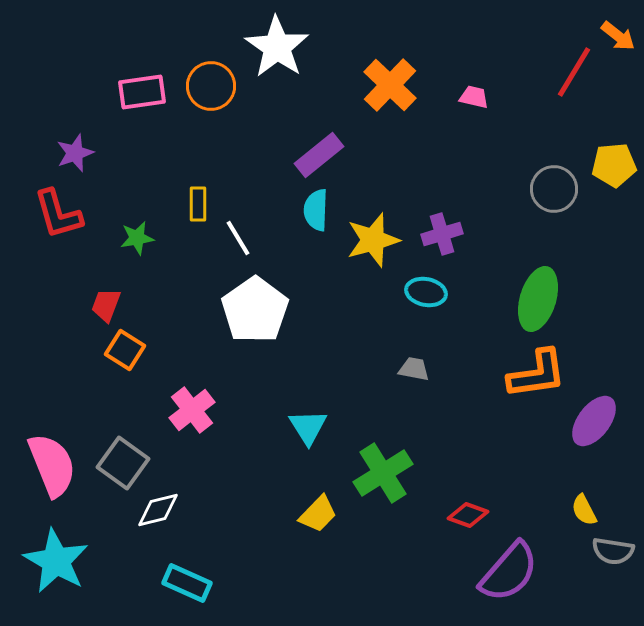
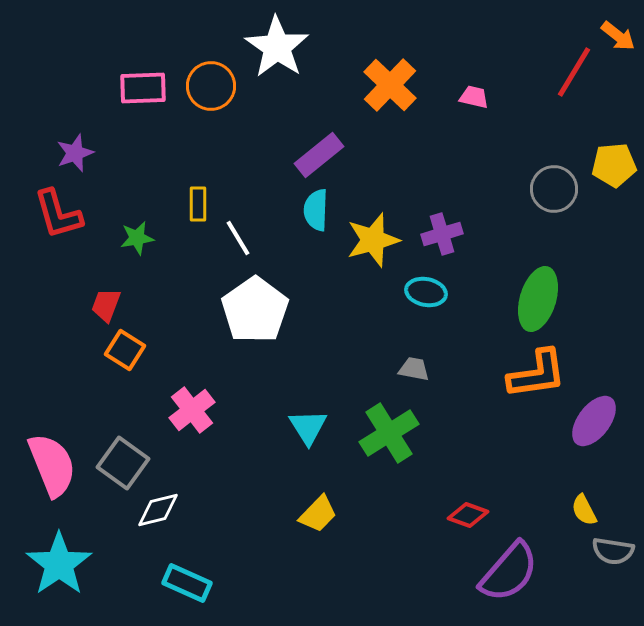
pink rectangle: moved 1 px right, 4 px up; rotated 6 degrees clockwise
green cross: moved 6 px right, 40 px up
cyan star: moved 3 px right, 3 px down; rotated 8 degrees clockwise
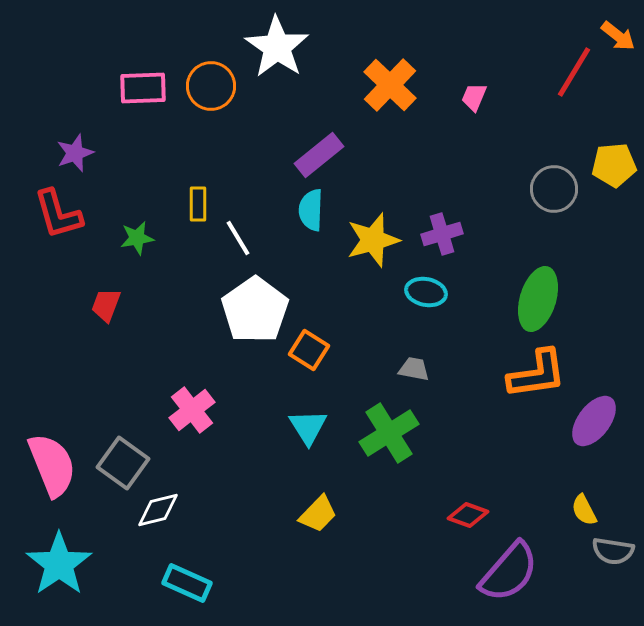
pink trapezoid: rotated 80 degrees counterclockwise
cyan semicircle: moved 5 px left
orange square: moved 184 px right
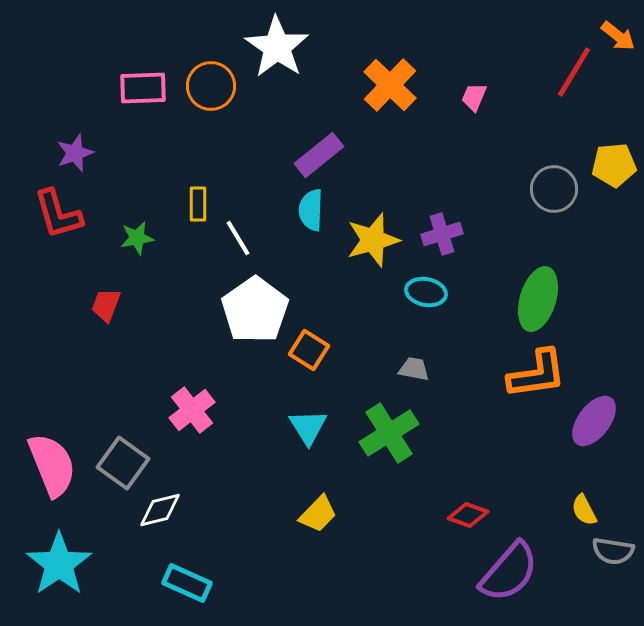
white diamond: moved 2 px right
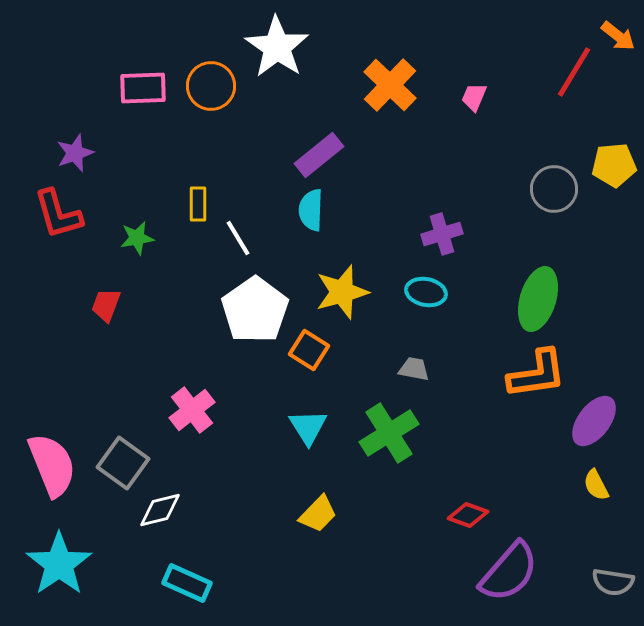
yellow star: moved 31 px left, 52 px down
yellow semicircle: moved 12 px right, 25 px up
gray semicircle: moved 31 px down
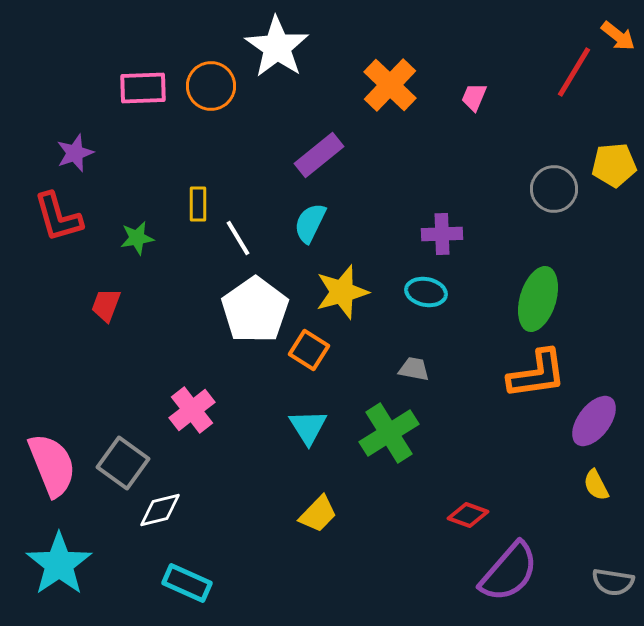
cyan semicircle: moved 1 px left, 13 px down; rotated 24 degrees clockwise
red L-shape: moved 3 px down
purple cross: rotated 15 degrees clockwise
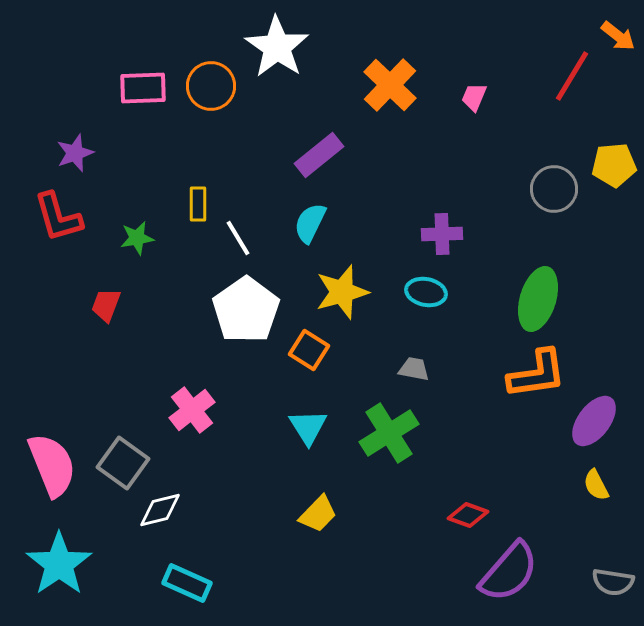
red line: moved 2 px left, 4 px down
white pentagon: moved 9 px left
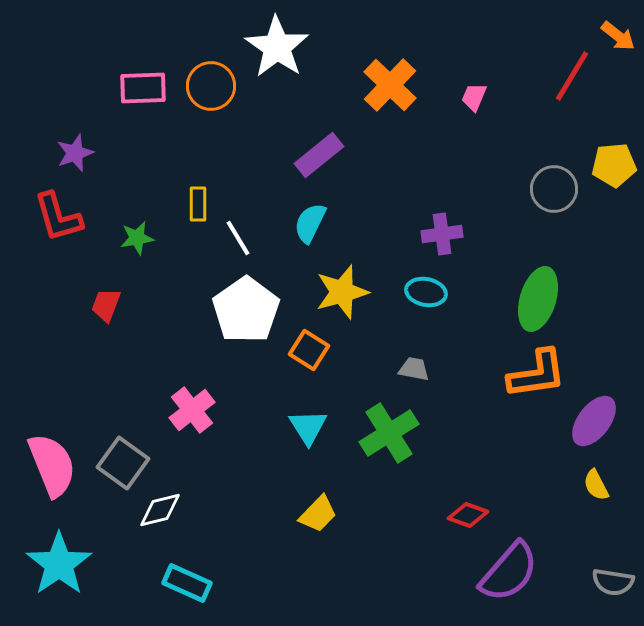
purple cross: rotated 6 degrees counterclockwise
